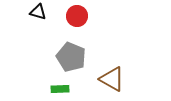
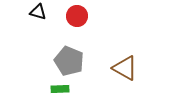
gray pentagon: moved 2 px left, 4 px down
brown triangle: moved 13 px right, 11 px up
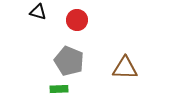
red circle: moved 4 px down
brown triangle: rotated 28 degrees counterclockwise
green rectangle: moved 1 px left
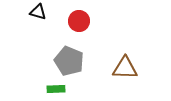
red circle: moved 2 px right, 1 px down
green rectangle: moved 3 px left
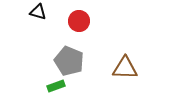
green rectangle: moved 3 px up; rotated 18 degrees counterclockwise
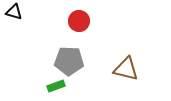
black triangle: moved 24 px left
gray pentagon: rotated 20 degrees counterclockwise
brown triangle: moved 1 px right, 1 px down; rotated 12 degrees clockwise
